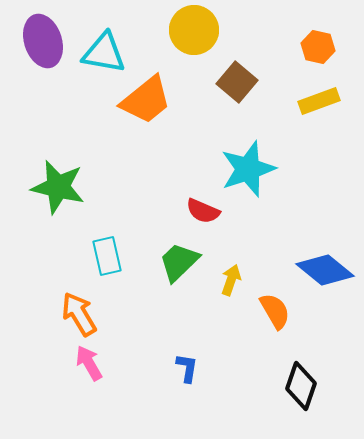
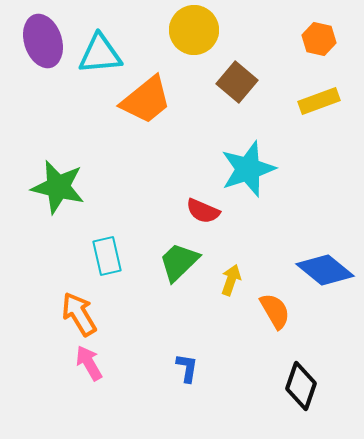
orange hexagon: moved 1 px right, 8 px up
cyan triangle: moved 4 px left, 1 px down; rotated 15 degrees counterclockwise
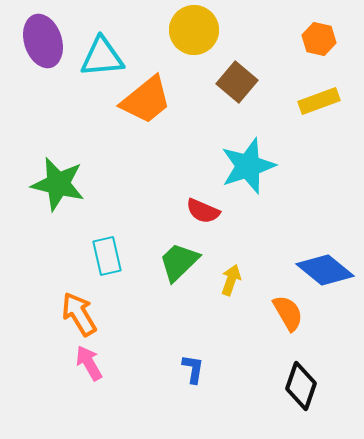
cyan triangle: moved 2 px right, 3 px down
cyan star: moved 3 px up
green star: moved 3 px up
orange semicircle: moved 13 px right, 2 px down
blue L-shape: moved 6 px right, 1 px down
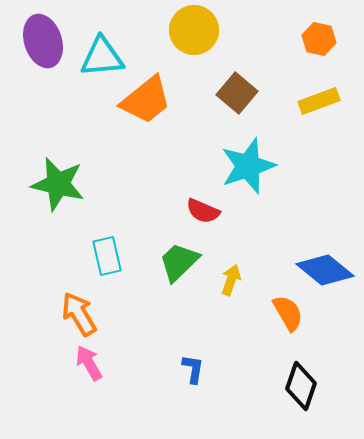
brown square: moved 11 px down
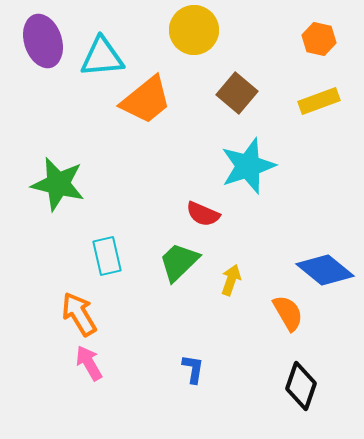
red semicircle: moved 3 px down
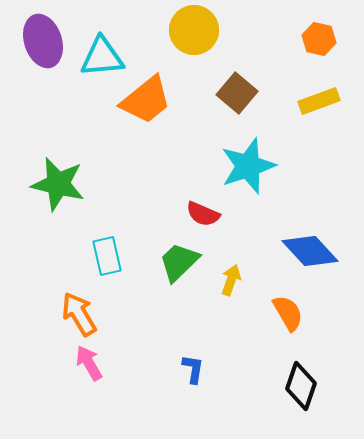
blue diamond: moved 15 px left, 19 px up; rotated 8 degrees clockwise
